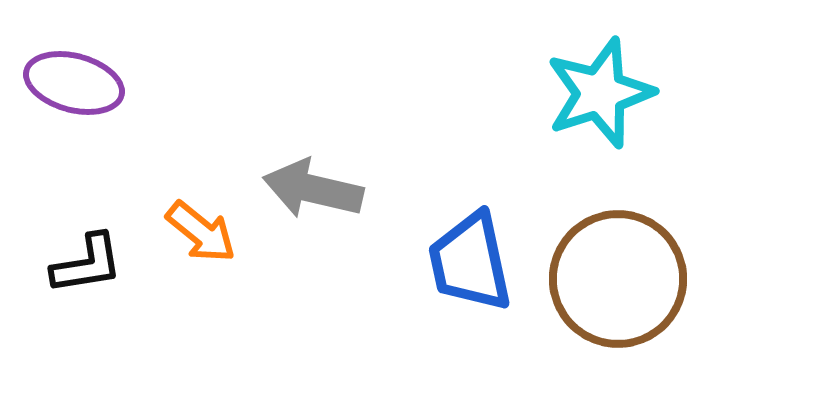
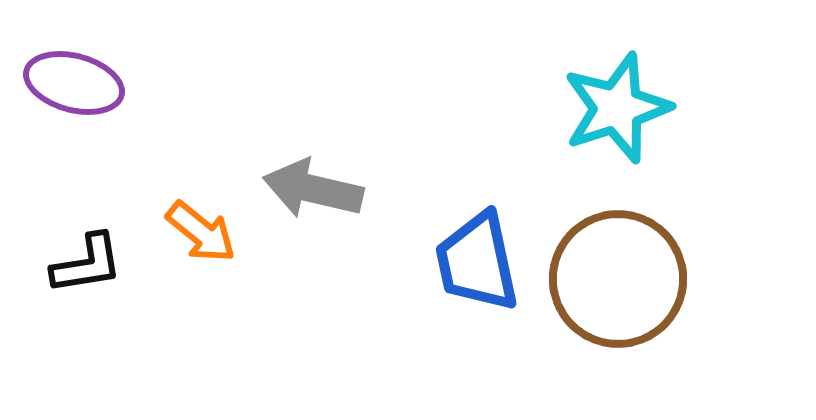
cyan star: moved 17 px right, 15 px down
blue trapezoid: moved 7 px right
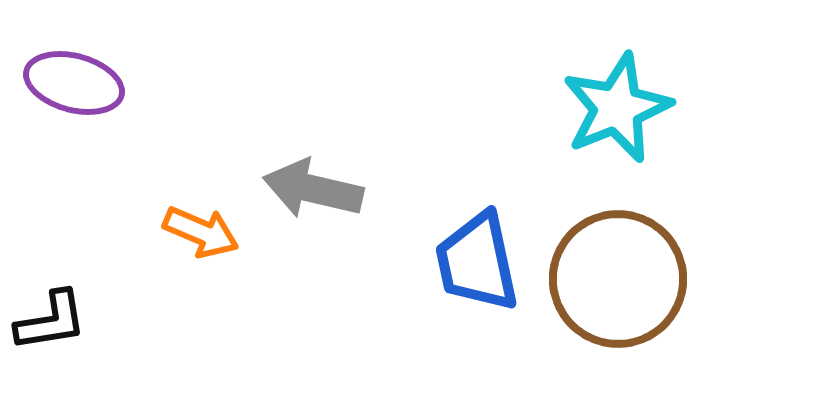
cyan star: rotated 4 degrees counterclockwise
orange arrow: rotated 16 degrees counterclockwise
black L-shape: moved 36 px left, 57 px down
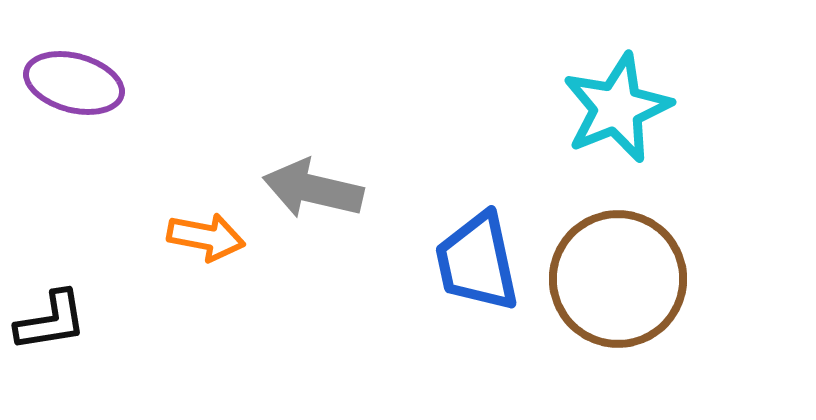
orange arrow: moved 5 px right, 5 px down; rotated 12 degrees counterclockwise
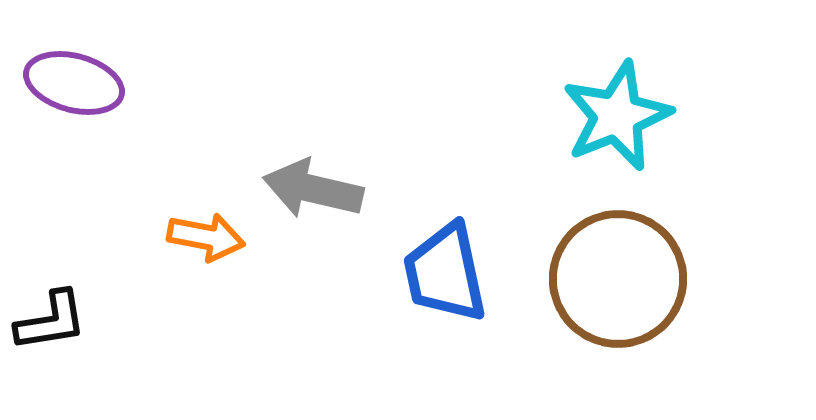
cyan star: moved 8 px down
blue trapezoid: moved 32 px left, 11 px down
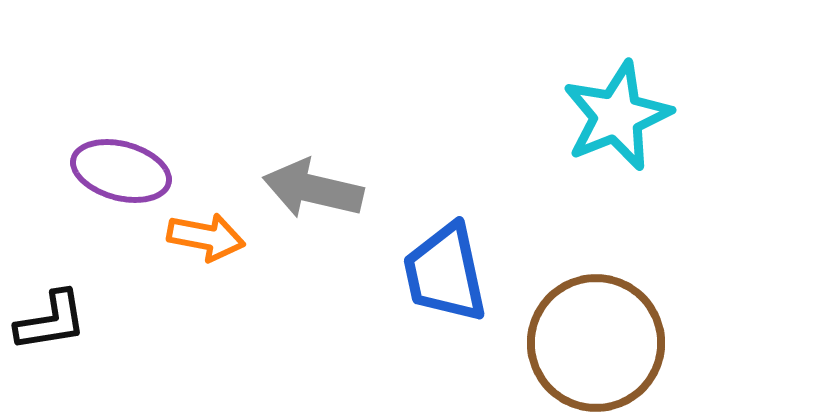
purple ellipse: moved 47 px right, 88 px down
brown circle: moved 22 px left, 64 px down
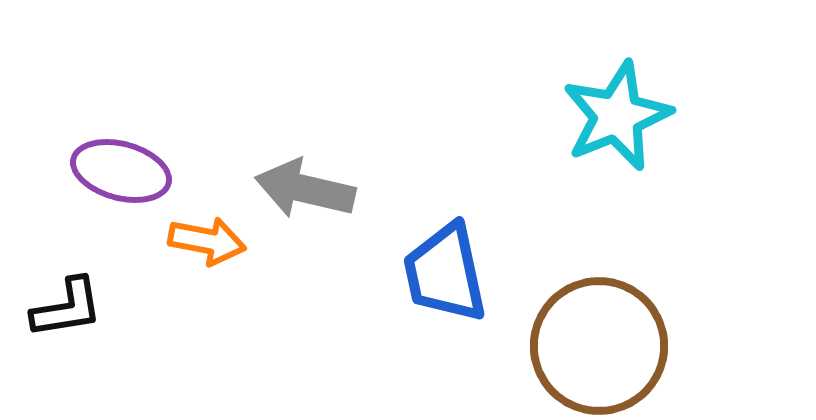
gray arrow: moved 8 px left
orange arrow: moved 1 px right, 4 px down
black L-shape: moved 16 px right, 13 px up
brown circle: moved 3 px right, 3 px down
